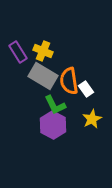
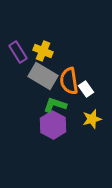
green L-shape: rotated 135 degrees clockwise
yellow star: rotated 12 degrees clockwise
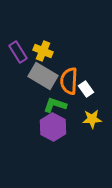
orange semicircle: rotated 12 degrees clockwise
yellow star: rotated 12 degrees clockwise
purple hexagon: moved 2 px down
